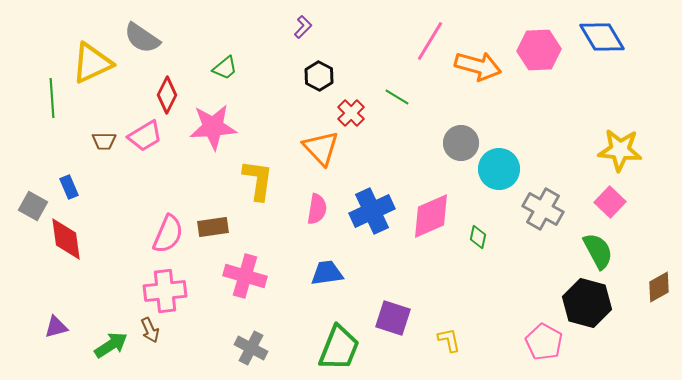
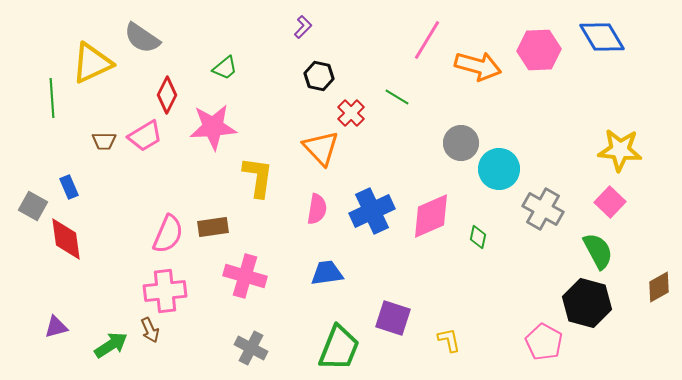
pink line at (430, 41): moved 3 px left, 1 px up
black hexagon at (319, 76): rotated 16 degrees counterclockwise
yellow L-shape at (258, 180): moved 3 px up
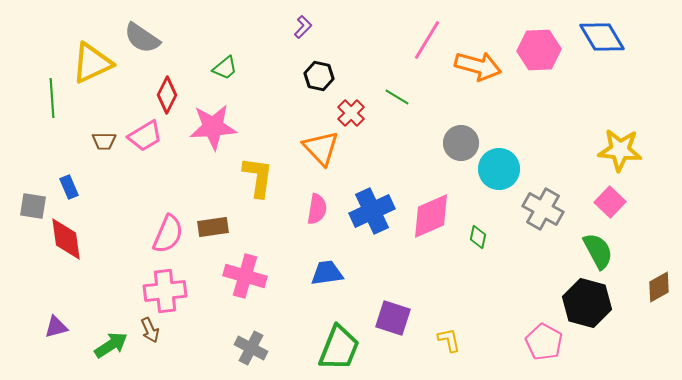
gray square at (33, 206): rotated 20 degrees counterclockwise
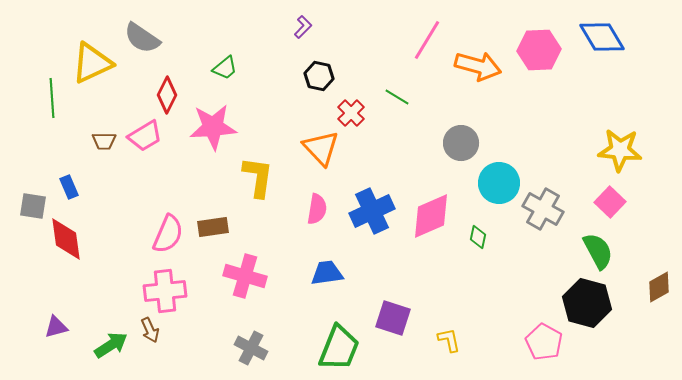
cyan circle at (499, 169): moved 14 px down
